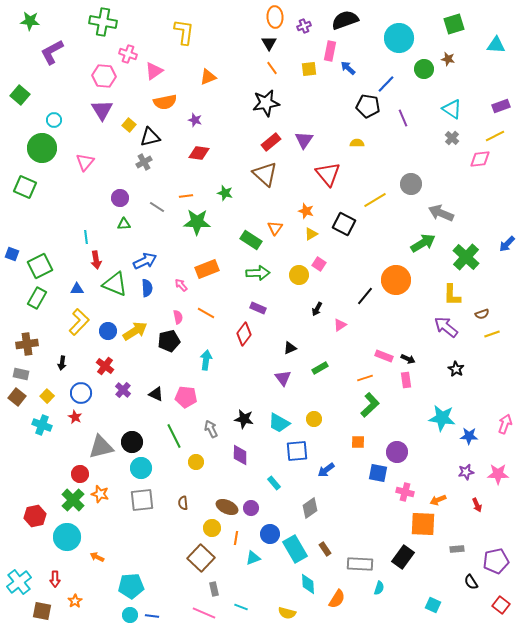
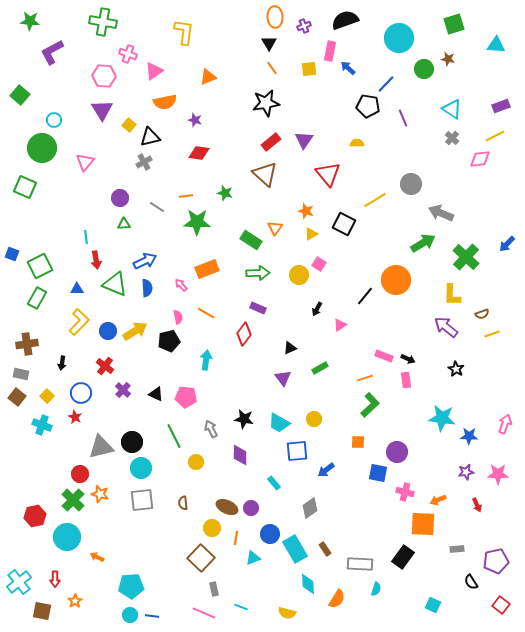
cyan semicircle at (379, 588): moved 3 px left, 1 px down
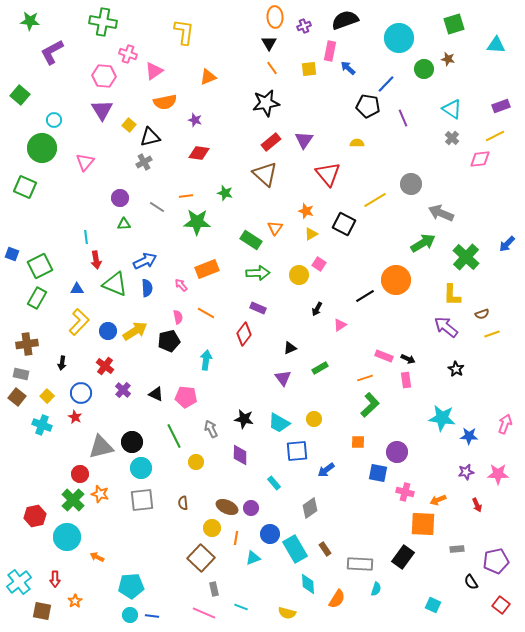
black line at (365, 296): rotated 18 degrees clockwise
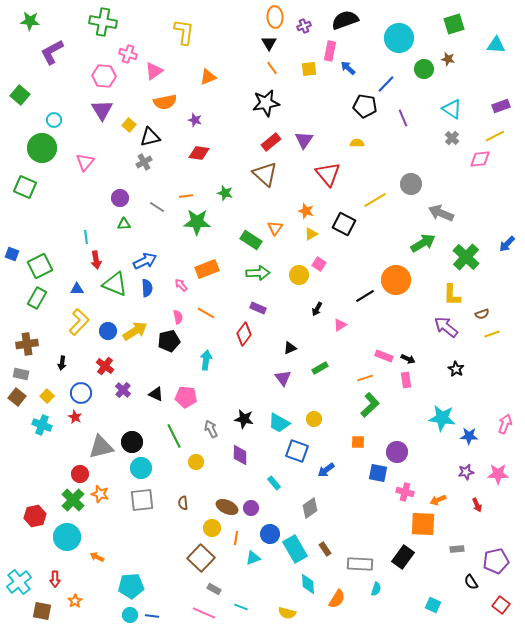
black pentagon at (368, 106): moved 3 px left
blue square at (297, 451): rotated 25 degrees clockwise
gray rectangle at (214, 589): rotated 48 degrees counterclockwise
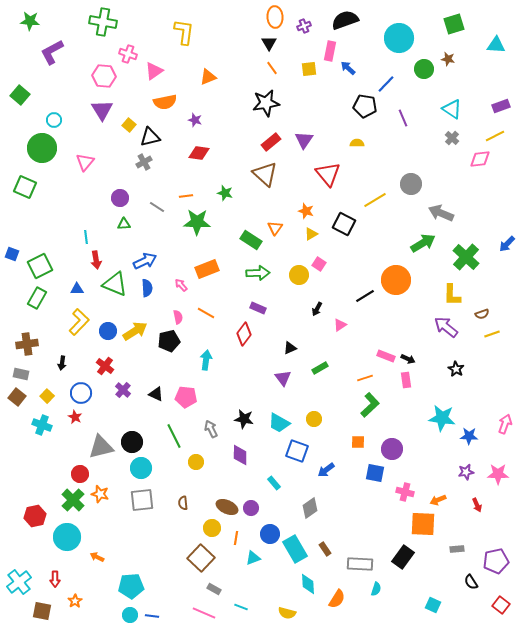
pink rectangle at (384, 356): moved 2 px right
purple circle at (397, 452): moved 5 px left, 3 px up
blue square at (378, 473): moved 3 px left
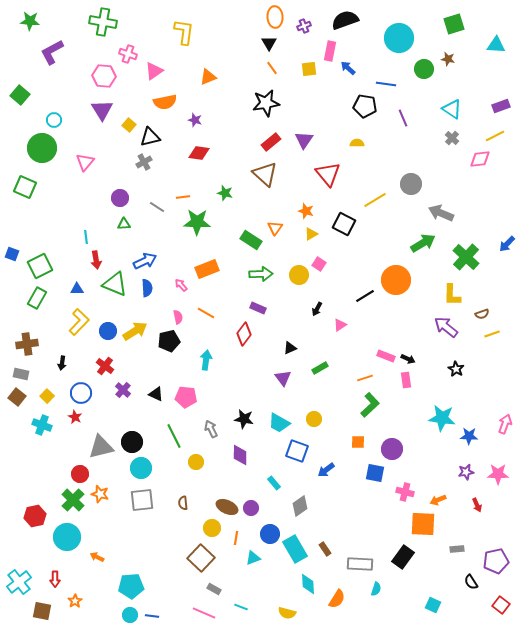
blue line at (386, 84): rotated 54 degrees clockwise
orange line at (186, 196): moved 3 px left, 1 px down
green arrow at (258, 273): moved 3 px right, 1 px down
gray diamond at (310, 508): moved 10 px left, 2 px up
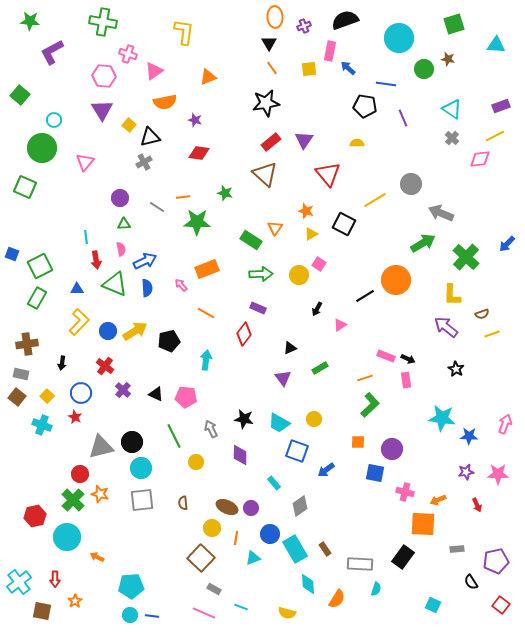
pink semicircle at (178, 317): moved 57 px left, 68 px up
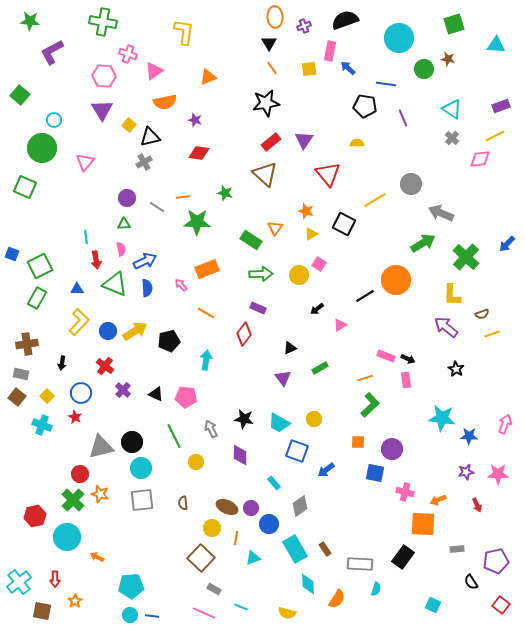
purple circle at (120, 198): moved 7 px right
black arrow at (317, 309): rotated 24 degrees clockwise
blue circle at (270, 534): moved 1 px left, 10 px up
